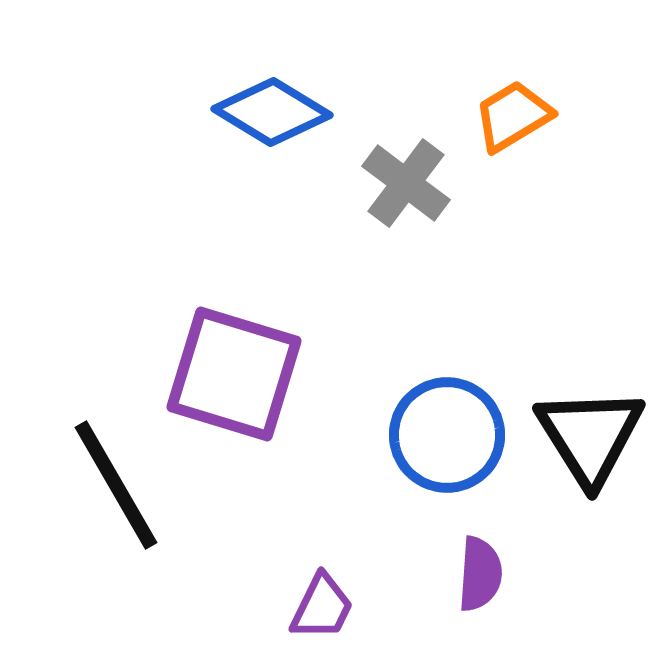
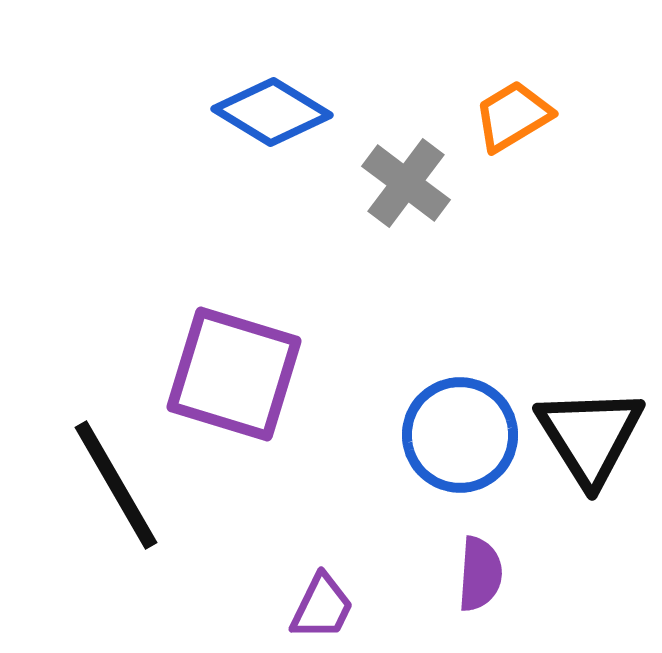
blue circle: moved 13 px right
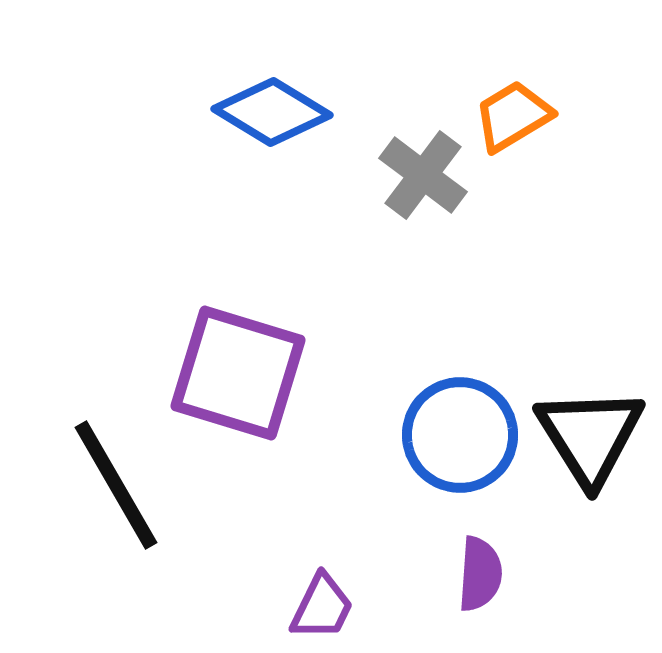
gray cross: moved 17 px right, 8 px up
purple square: moved 4 px right, 1 px up
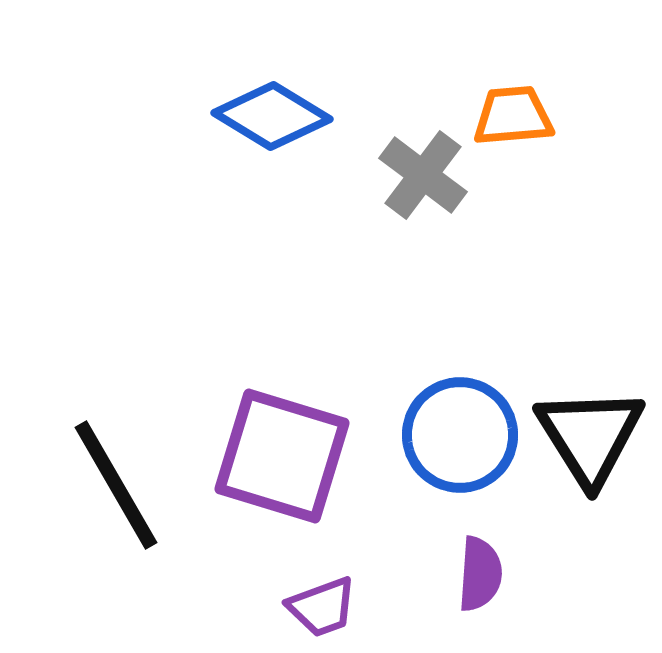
blue diamond: moved 4 px down
orange trapezoid: rotated 26 degrees clockwise
purple square: moved 44 px right, 83 px down
purple trapezoid: rotated 44 degrees clockwise
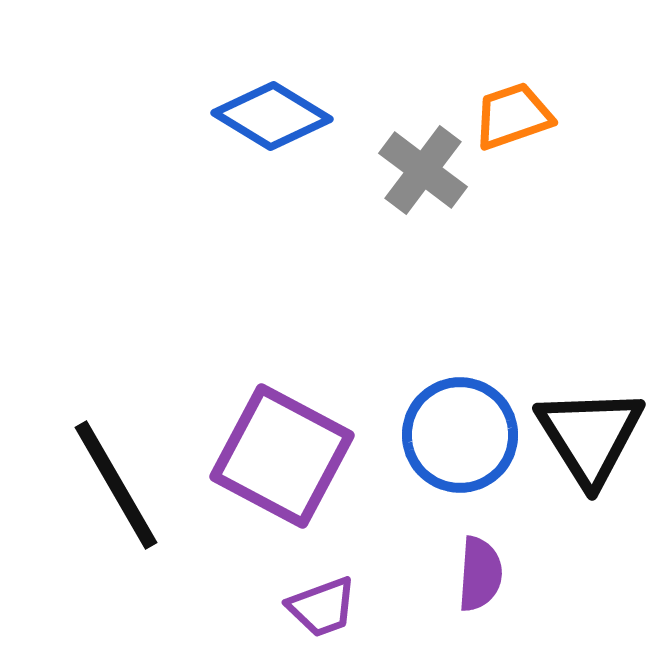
orange trapezoid: rotated 14 degrees counterclockwise
gray cross: moved 5 px up
purple square: rotated 11 degrees clockwise
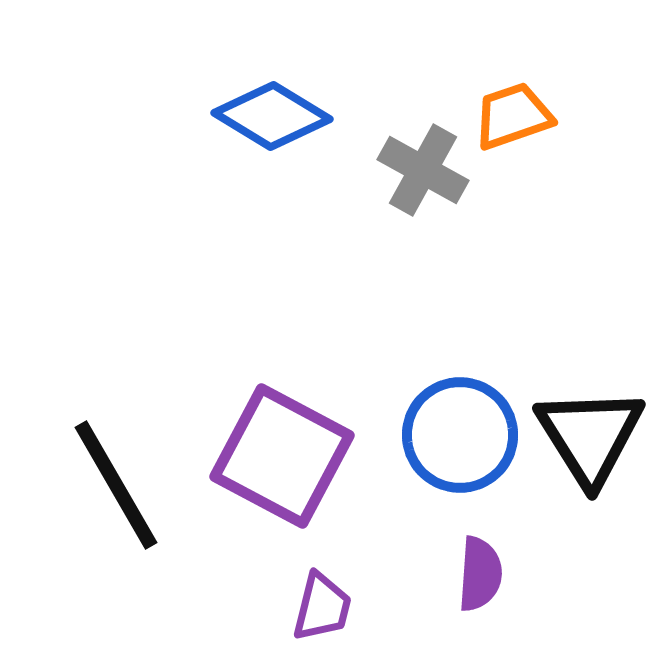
gray cross: rotated 8 degrees counterclockwise
purple trapezoid: rotated 56 degrees counterclockwise
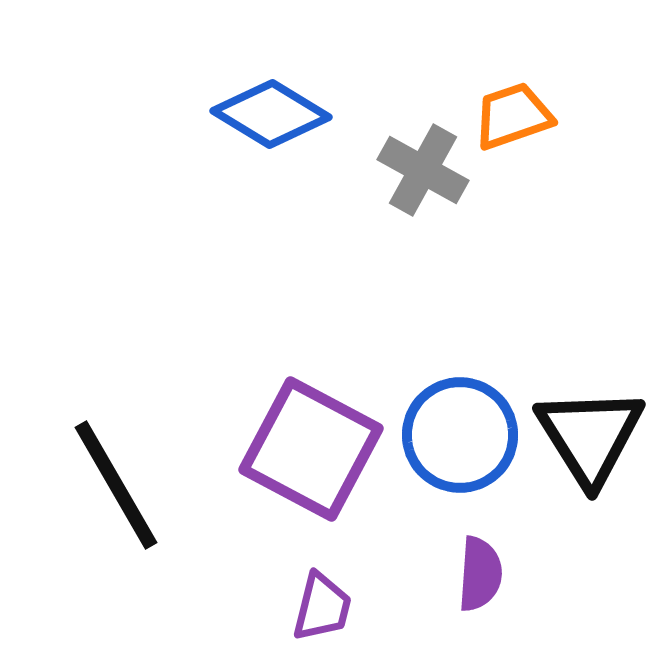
blue diamond: moved 1 px left, 2 px up
purple square: moved 29 px right, 7 px up
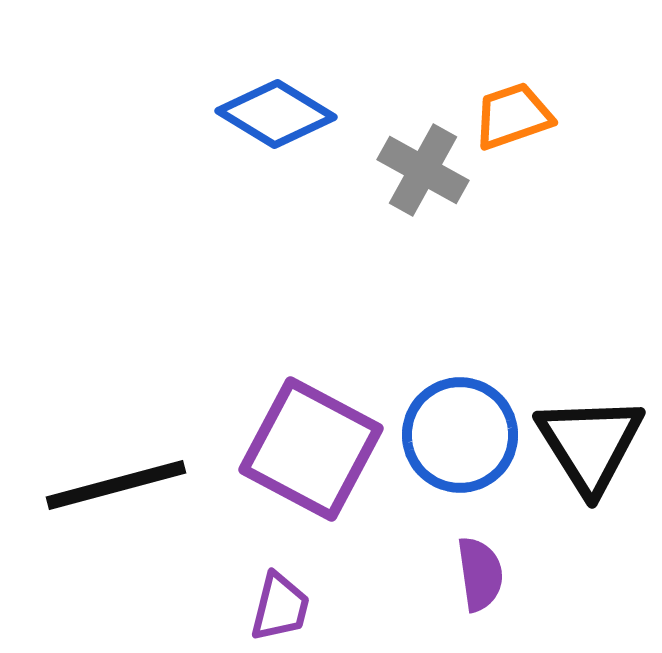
blue diamond: moved 5 px right
black triangle: moved 8 px down
black line: rotated 75 degrees counterclockwise
purple semicircle: rotated 12 degrees counterclockwise
purple trapezoid: moved 42 px left
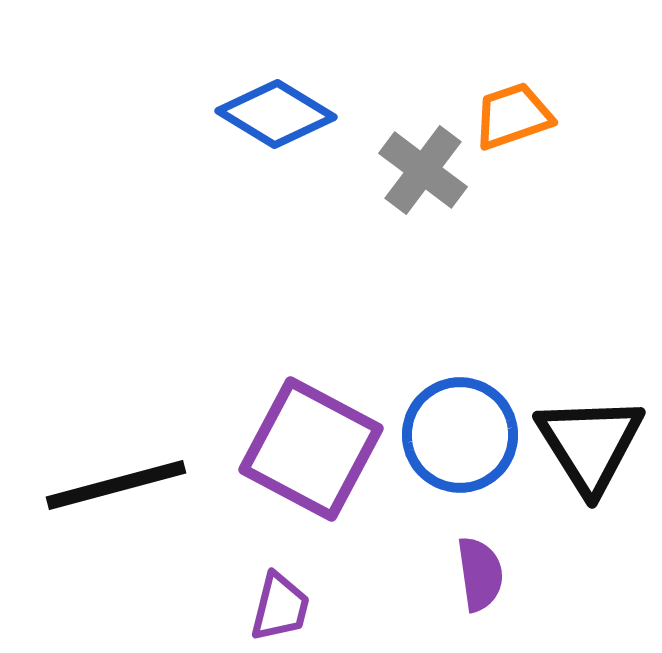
gray cross: rotated 8 degrees clockwise
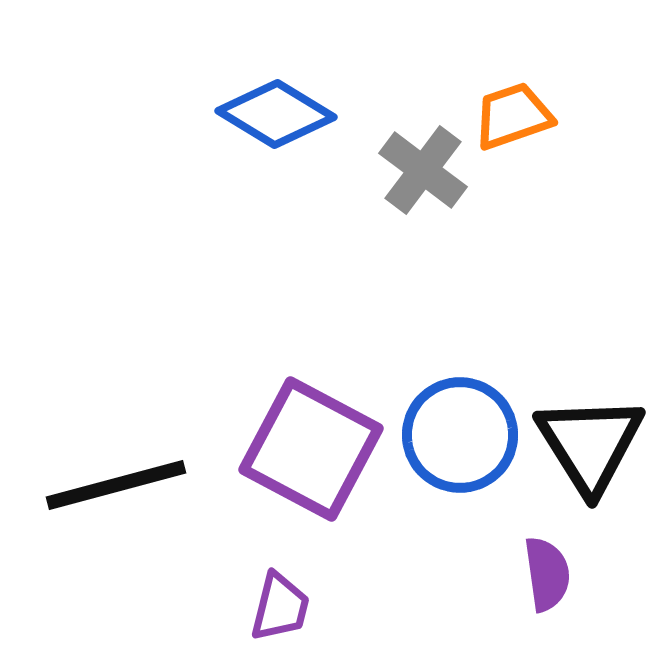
purple semicircle: moved 67 px right
